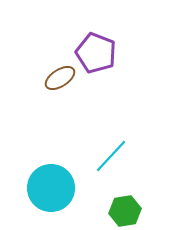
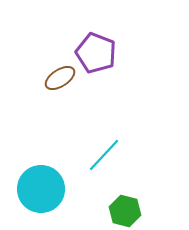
cyan line: moved 7 px left, 1 px up
cyan circle: moved 10 px left, 1 px down
green hexagon: rotated 24 degrees clockwise
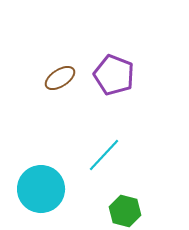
purple pentagon: moved 18 px right, 22 px down
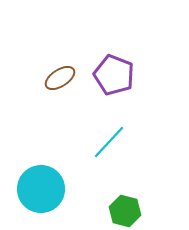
cyan line: moved 5 px right, 13 px up
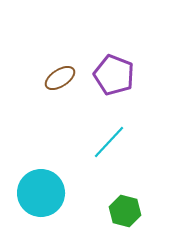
cyan circle: moved 4 px down
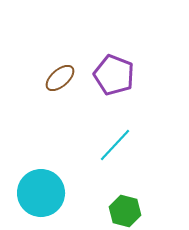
brown ellipse: rotated 8 degrees counterclockwise
cyan line: moved 6 px right, 3 px down
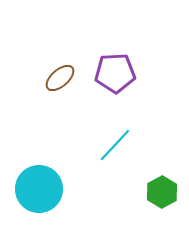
purple pentagon: moved 1 px right, 2 px up; rotated 24 degrees counterclockwise
cyan circle: moved 2 px left, 4 px up
green hexagon: moved 37 px right, 19 px up; rotated 16 degrees clockwise
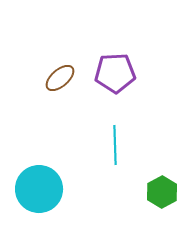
cyan line: rotated 45 degrees counterclockwise
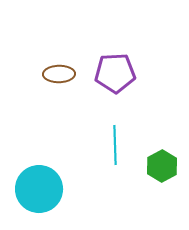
brown ellipse: moved 1 px left, 4 px up; rotated 40 degrees clockwise
green hexagon: moved 26 px up
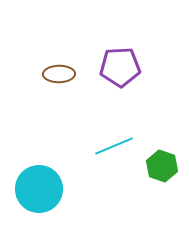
purple pentagon: moved 5 px right, 6 px up
cyan line: moved 1 px left, 1 px down; rotated 69 degrees clockwise
green hexagon: rotated 12 degrees counterclockwise
